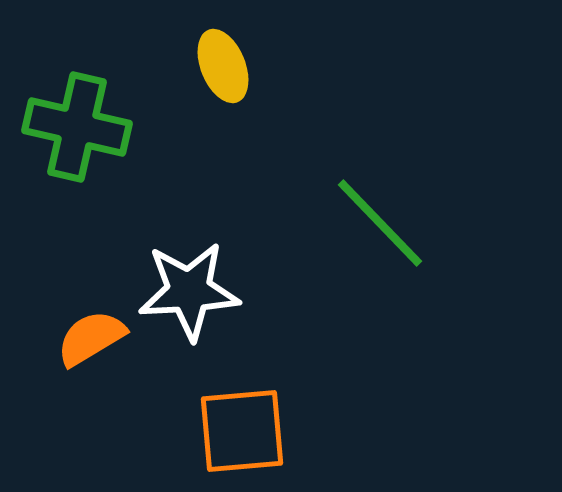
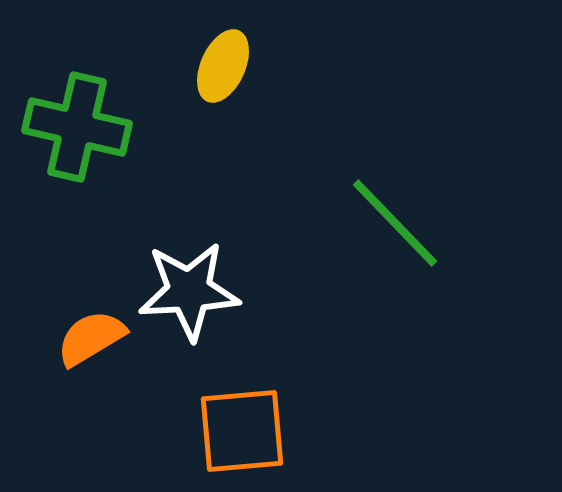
yellow ellipse: rotated 46 degrees clockwise
green line: moved 15 px right
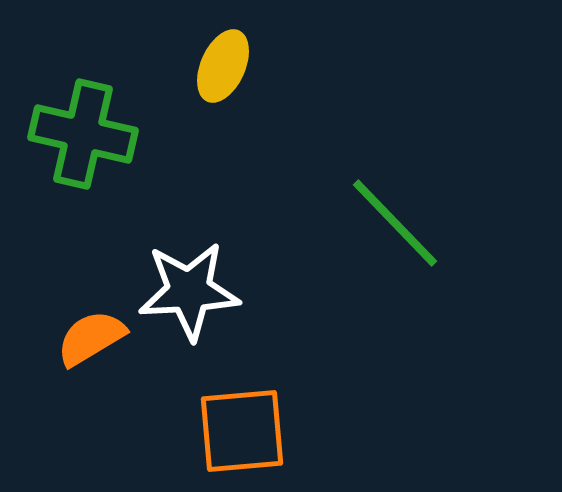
green cross: moved 6 px right, 7 px down
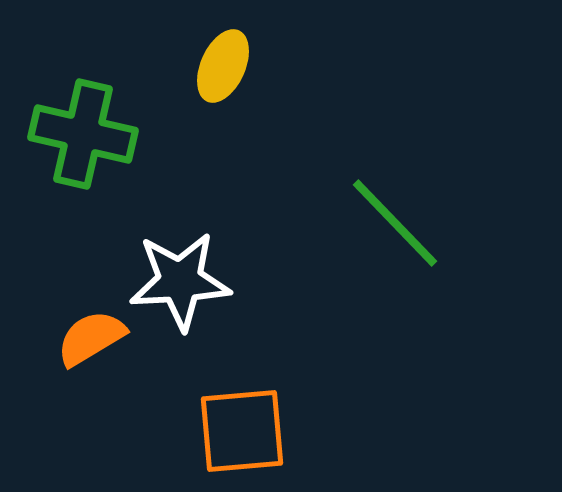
white star: moved 9 px left, 10 px up
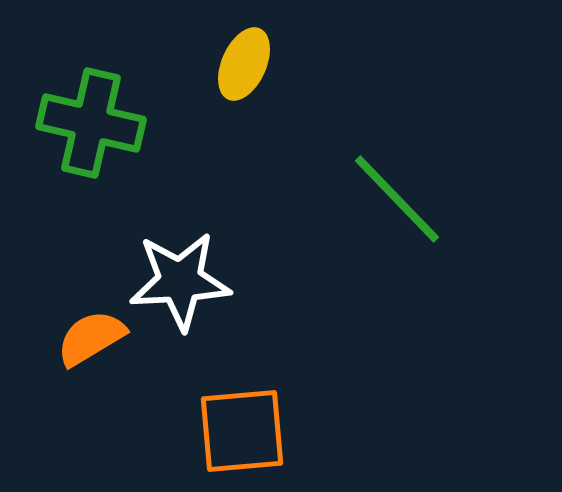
yellow ellipse: moved 21 px right, 2 px up
green cross: moved 8 px right, 11 px up
green line: moved 2 px right, 24 px up
